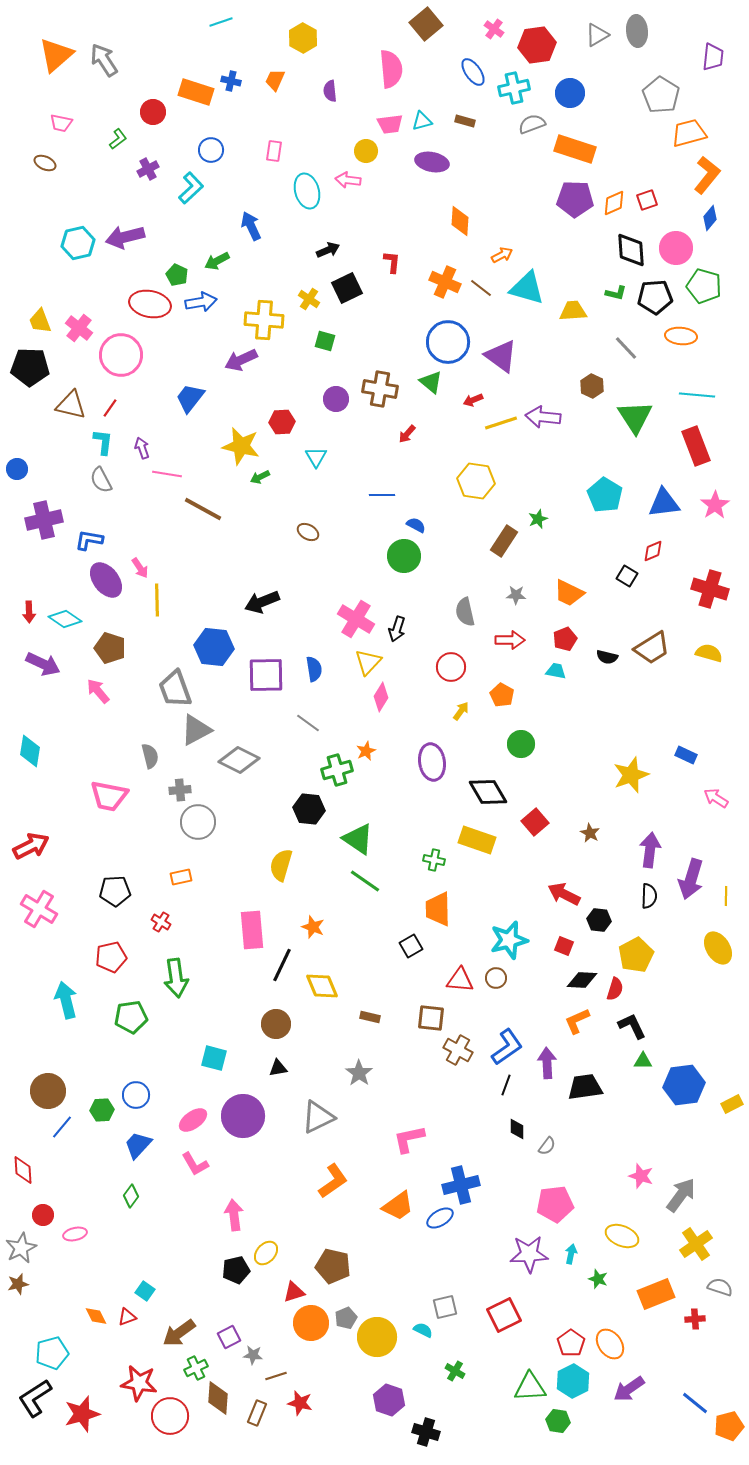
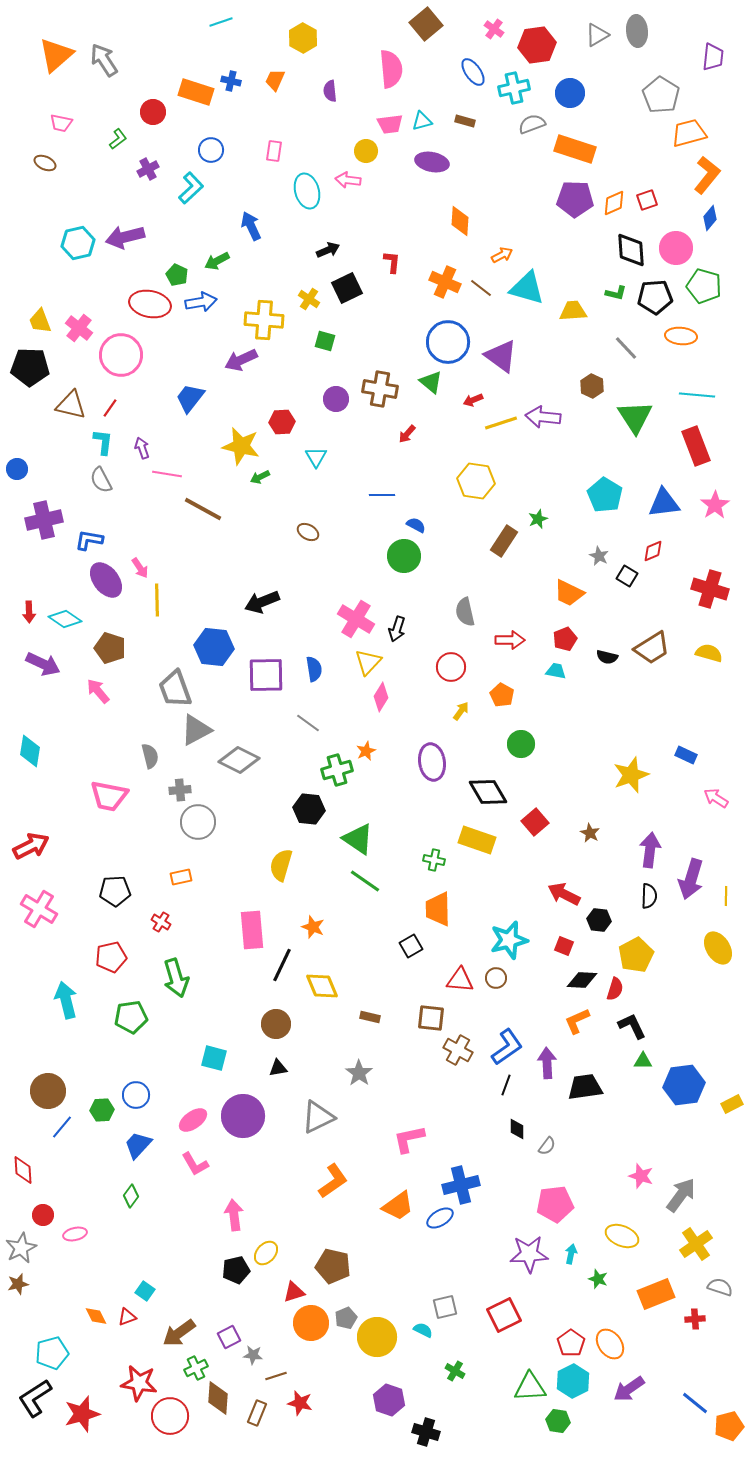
gray star at (516, 595): moved 83 px right, 39 px up; rotated 24 degrees clockwise
green arrow at (176, 978): rotated 9 degrees counterclockwise
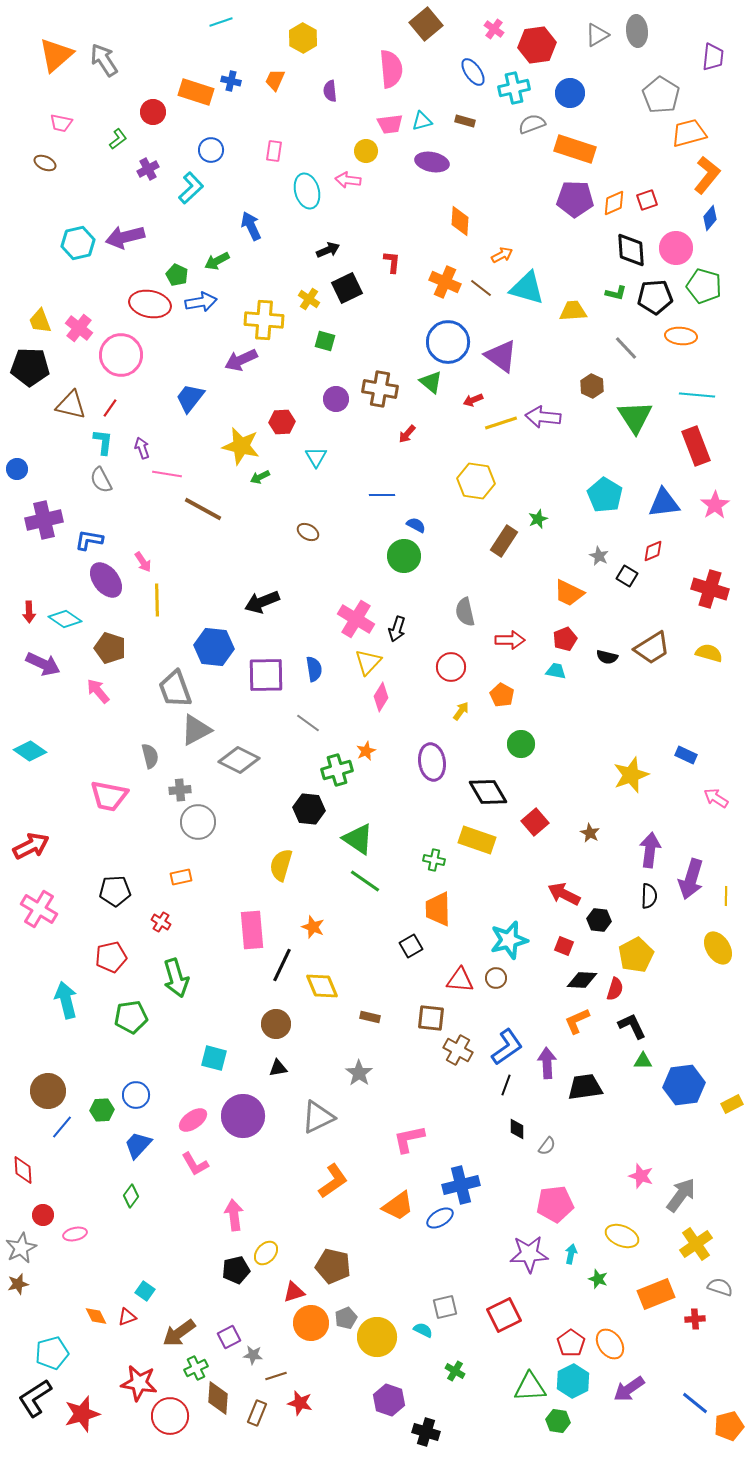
pink arrow at (140, 568): moved 3 px right, 6 px up
cyan diamond at (30, 751): rotated 64 degrees counterclockwise
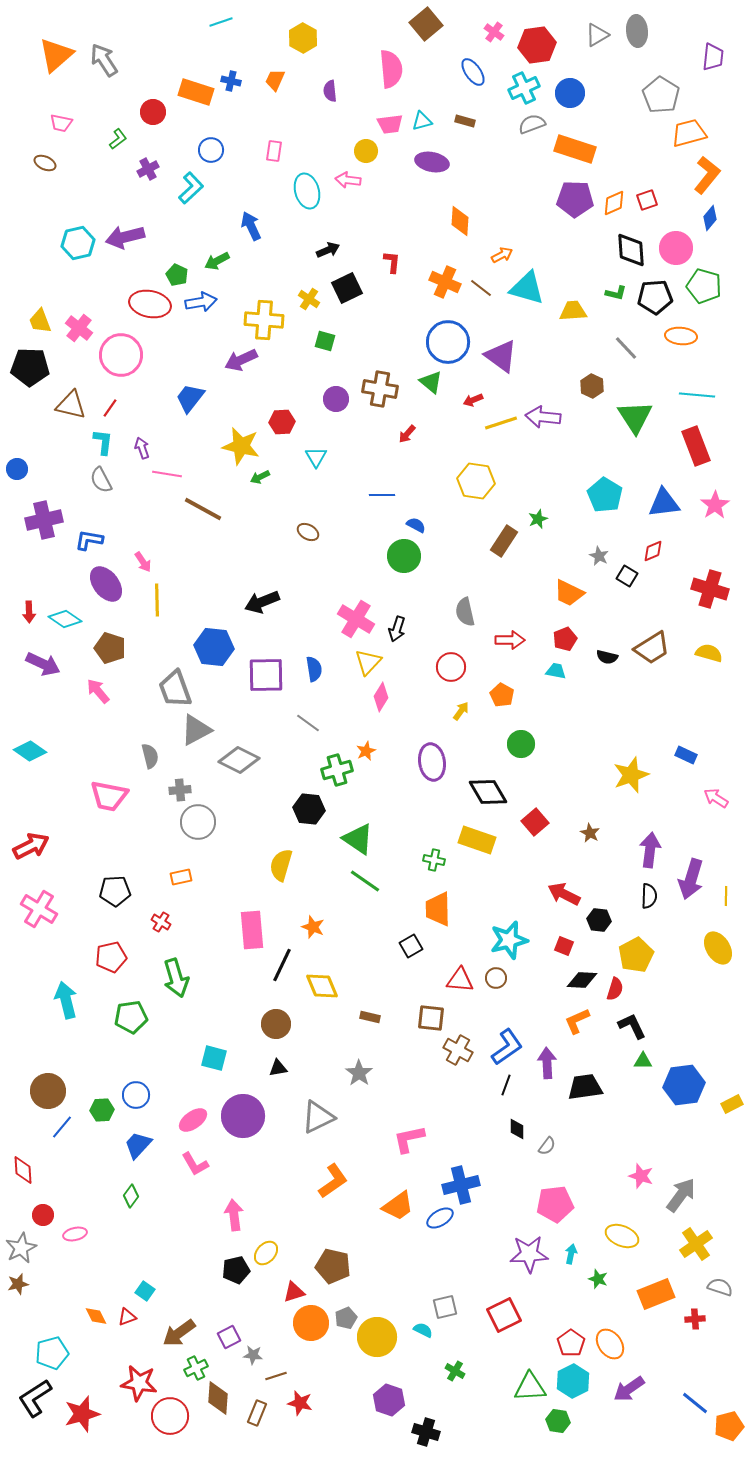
pink cross at (494, 29): moved 3 px down
cyan cross at (514, 88): moved 10 px right; rotated 12 degrees counterclockwise
purple ellipse at (106, 580): moved 4 px down
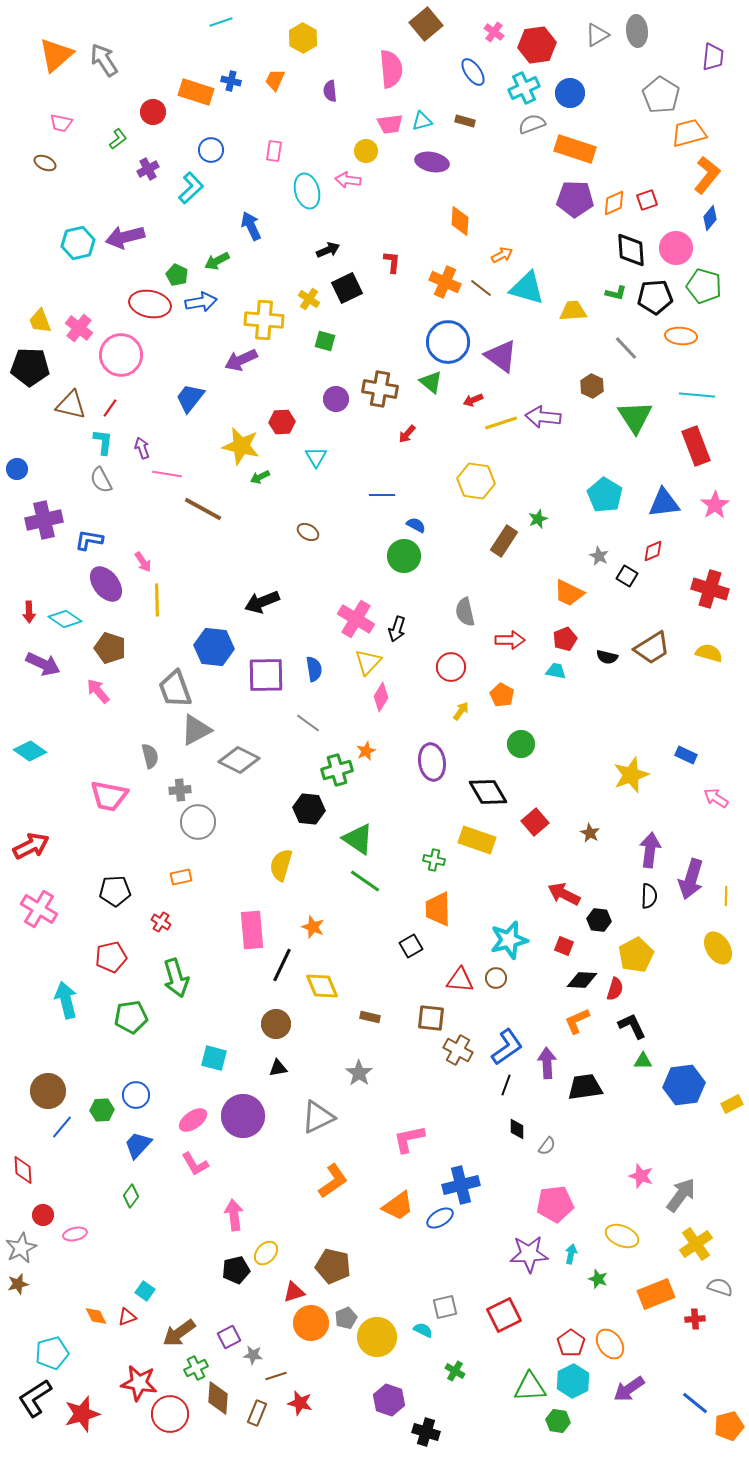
red circle at (170, 1416): moved 2 px up
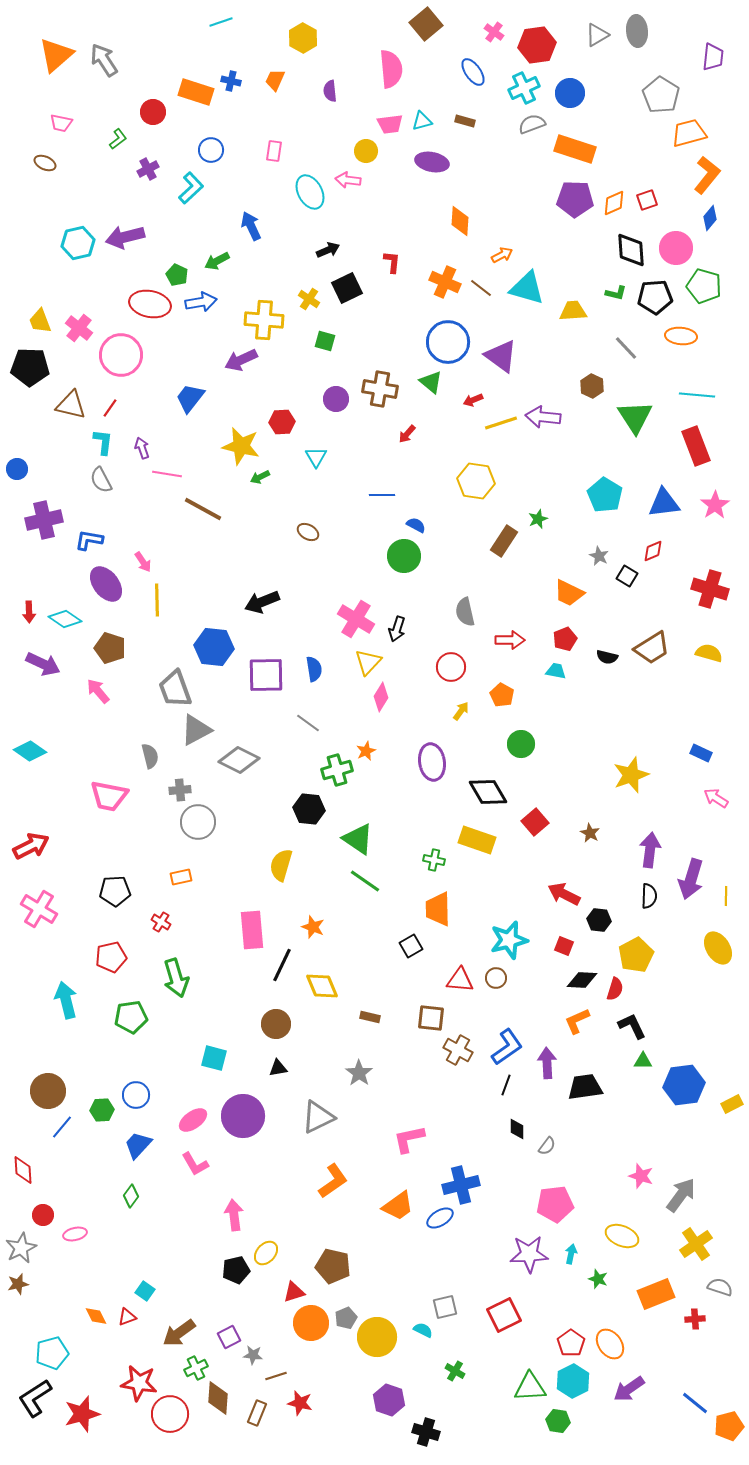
cyan ellipse at (307, 191): moved 3 px right, 1 px down; rotated 12 degrees counterclockwise
blue rectangle at (686, 755): moved 15 px right, 2 px up
